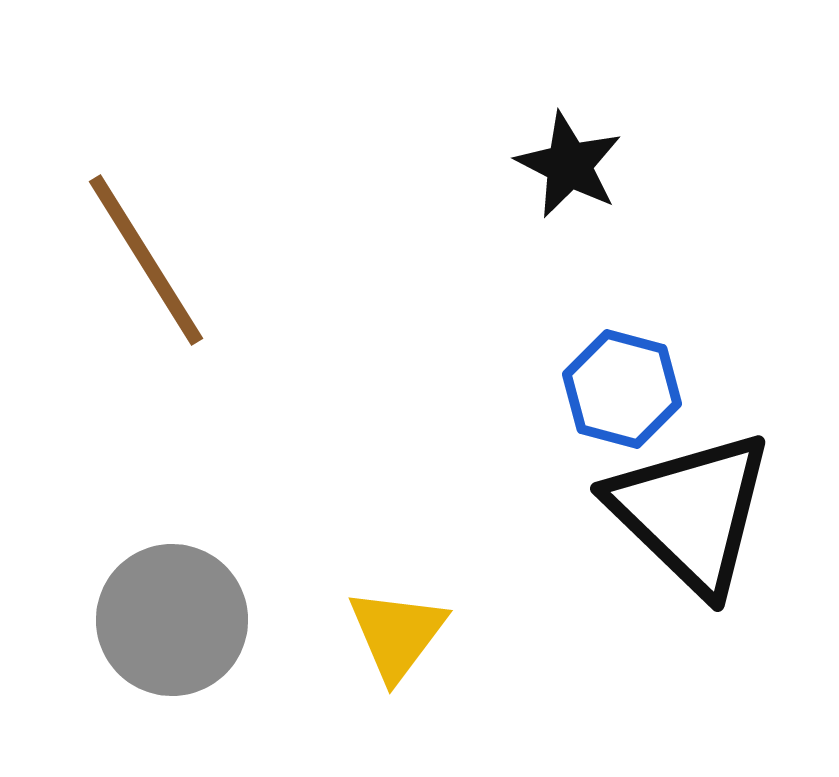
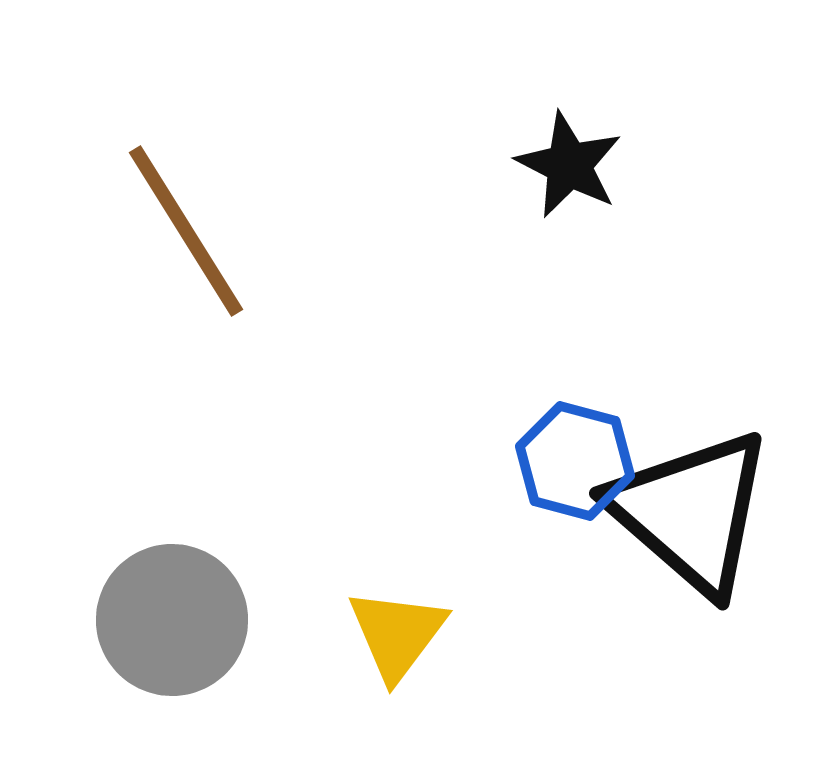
brown line: moved 40 px right, 29 px up
blue hexagon: moved 47 px left, 72 px down
black triangle: rotated 3 degrees counterclockwise
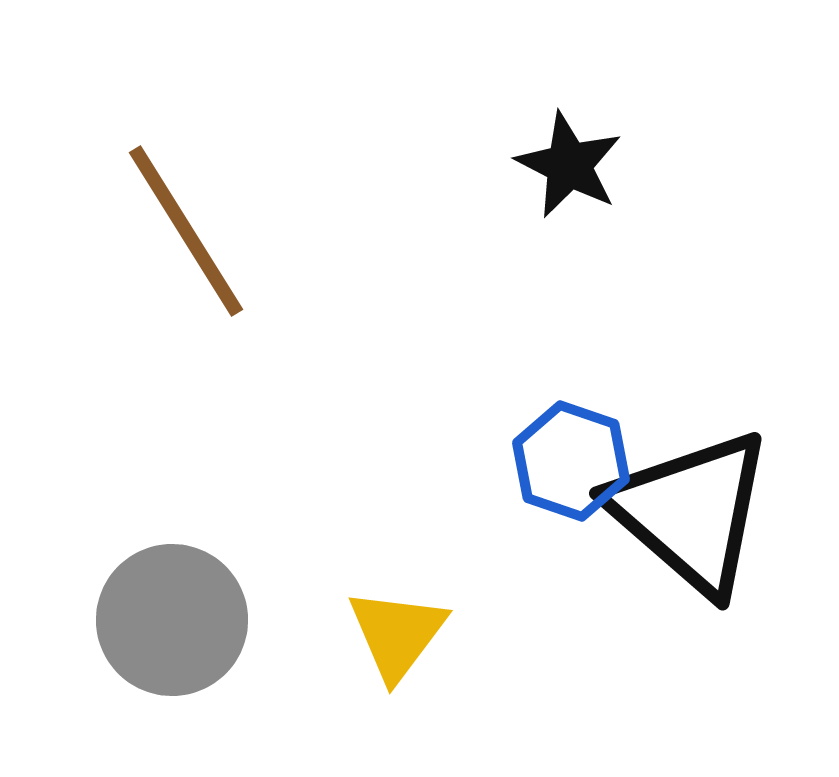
blue hexagon: moved 4 px left; rotated 4 degrees clockwise
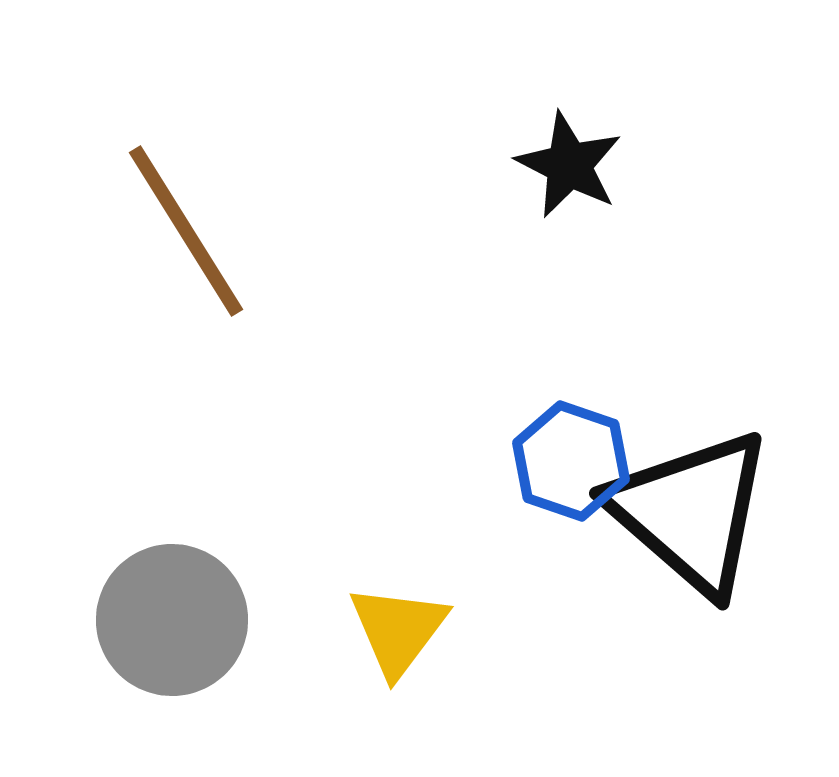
yellow triangle: moved 1 px right, 4 px up
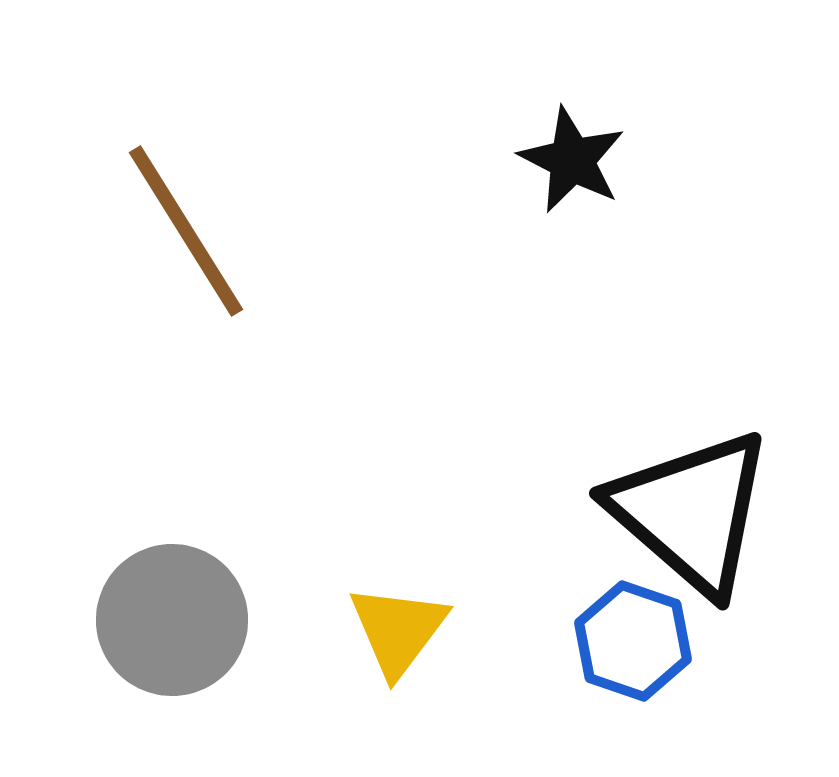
black star: moved 3 px right, 5 px up
blue hexagon: moved 62 px right, 180 px down
